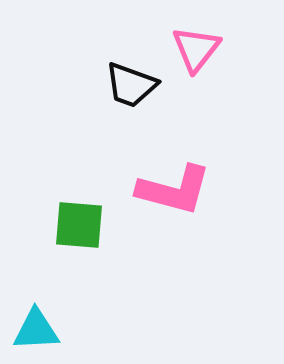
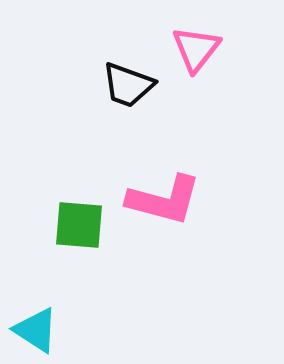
black trapezoid: moved 3 px left
pink L-shape: moved 10 px left, 10 px down
cyan triangle: rotated 36 degrees clockwise
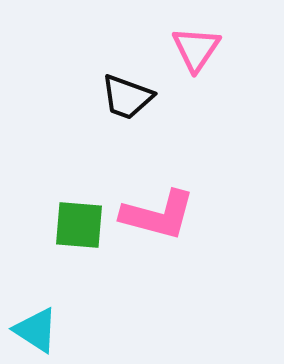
pink triangle: rotated 4 degrees counterclockwise
black trapezoid: moved 1 px left, 12 px down
pink L-shape: moved 6 px left, 15 px down
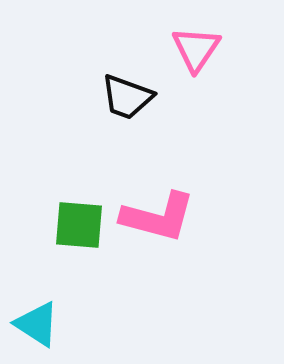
pink L-shape: moved 2 px down
cyan triangle: moved 1 px right, 6 px up
